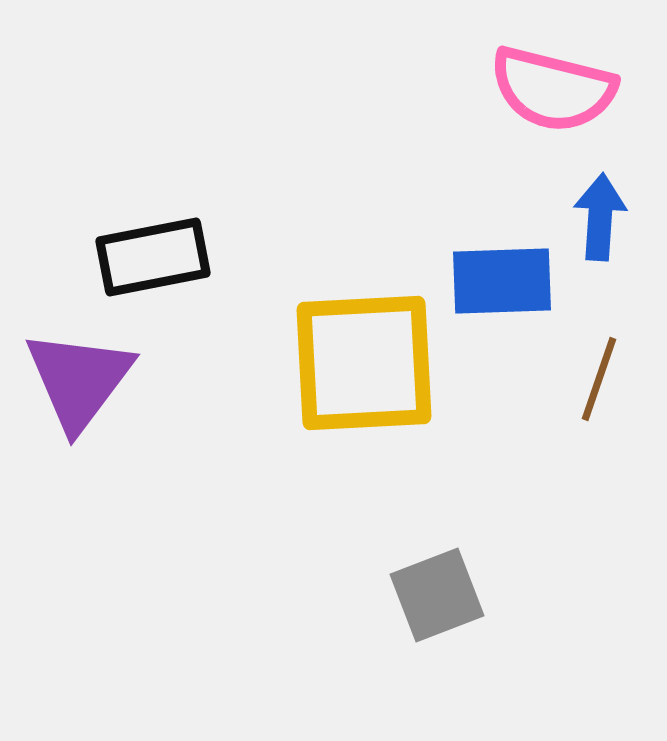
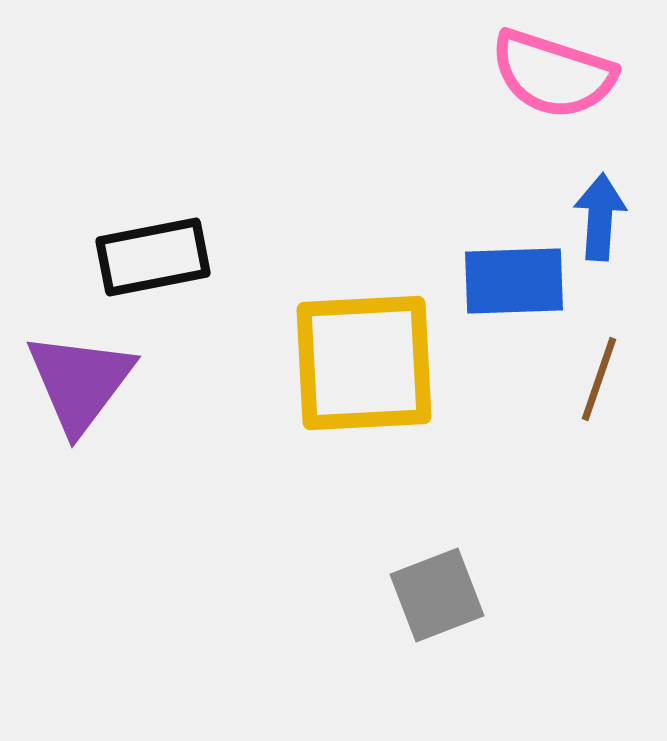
pink semicircle: moved 15 px up; rotated 4 degrees clockwise
blue rectangle: moved 12 px right
purple triangle: moved 1 px right, 2 px down
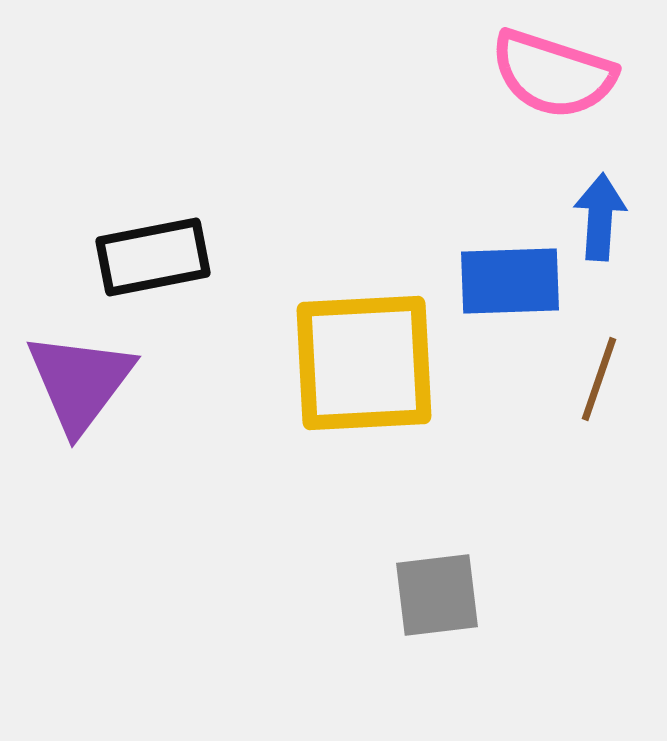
blue rectangle: moved 4 px left
gray square: rotated 14 degrees clockwise
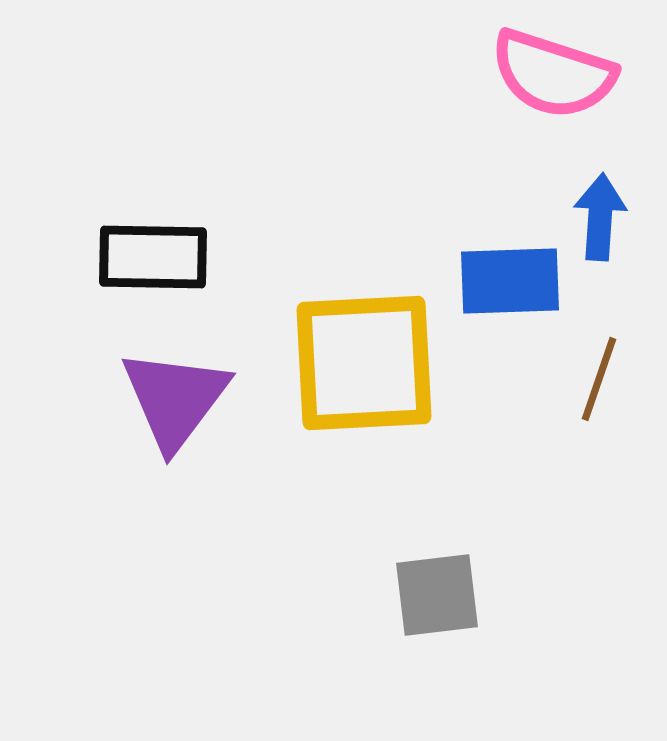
black rectangle: rotated 12 degrees clockwise
purple triangle: moved 95 px right, 17 px down
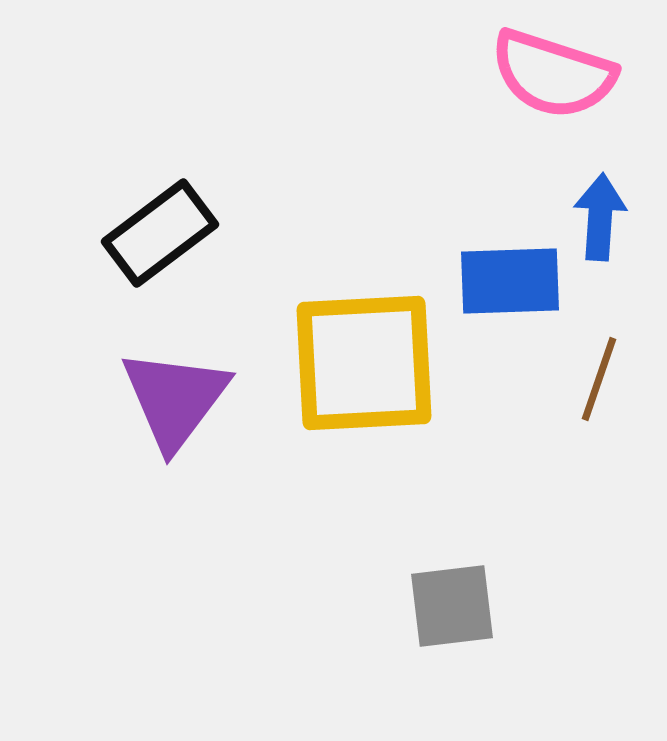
black rectangle: moved 7 px right, 24 px up; rotated 38 degrees counterclockwise
gray square: moved 15 px right, 11 px down
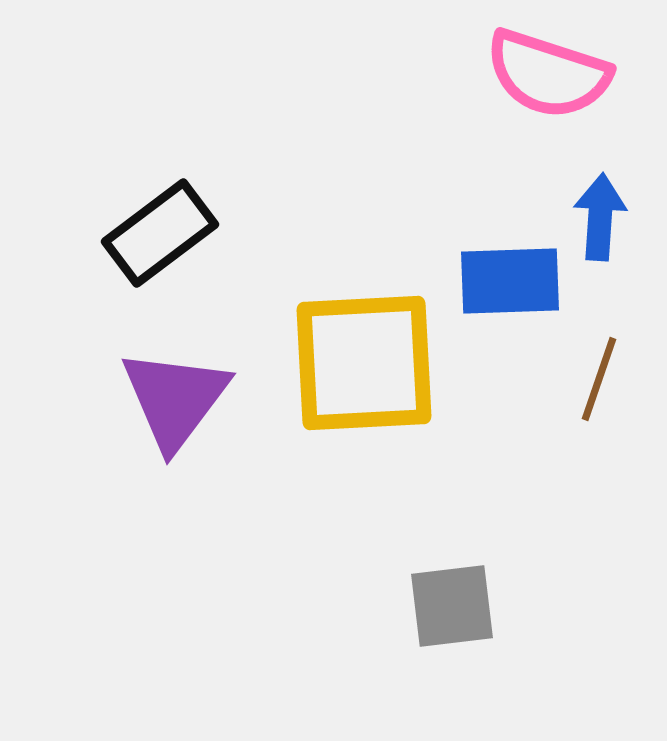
pink semicircle: moved 5 px left
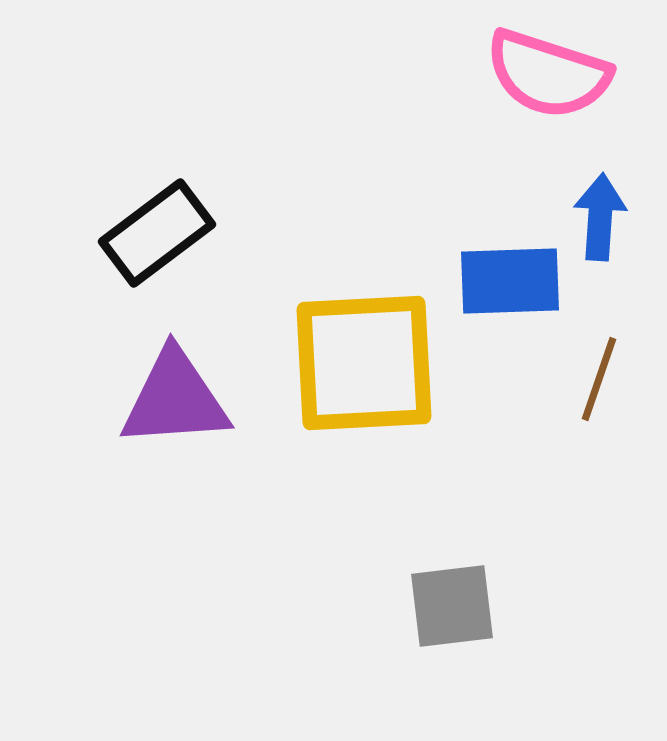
black rectangle: moved 3 px left
purple triangle: rotated 49 degrees clockwise
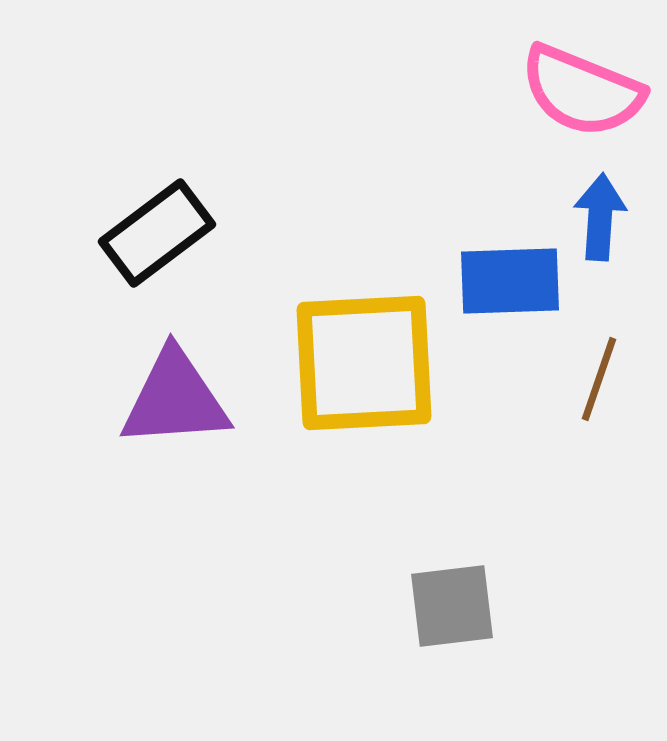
pink semicircle: moved 34 px right, 17 px down; rotated 4 degrees clockwise
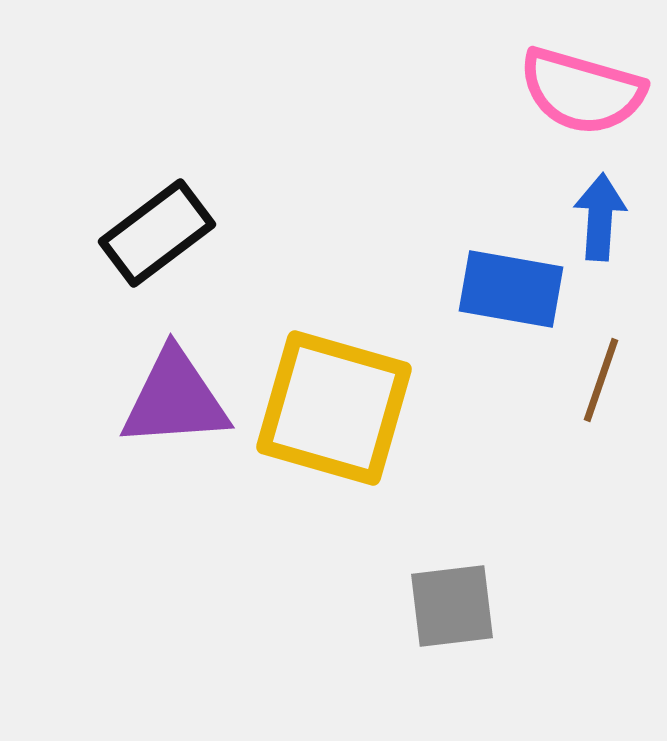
pink semicircle: rotated 6 degrees counterclockwise
blue rectangle: moved 1 px right, 8 px down; rotated 12 degrees clockwise
yellow square: moved 30 px left, 45 px down; rotated 19 degrees clockwise
brown line: moved 2 px right, 1 px down
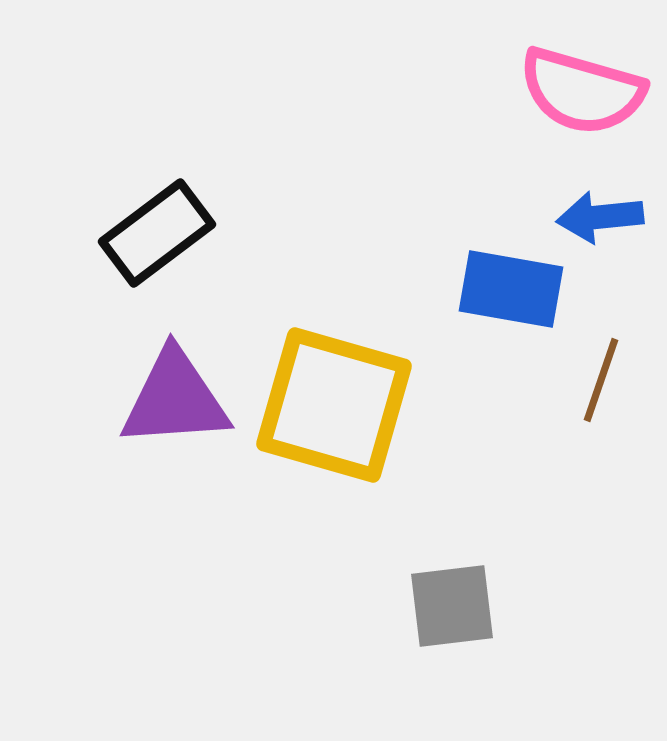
blue arrow: rotated 100 degrees counterclockwise
yellow square: moved 3 px up
